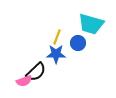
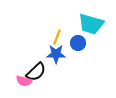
pink semicircle: rotated 35 degrees clockwise
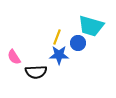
cyan trapezoid: moved 2 px down
blue star: moved 3 px right, 1 px down
black semicircle: rotated 40 degrees clockwise
pink semicircle: moved 10 px left, 24 px up; rotated 42 degrees clockwise
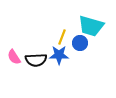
yellow line: moved 5 px right
blue circle: moved 2 px right
black semicircle: moved 12 px up
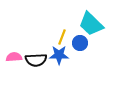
cyan trapezoid: moved 2 px up; rotated 28 degrees clockwise
pink semicircle: rotated 119 degrees clockwise
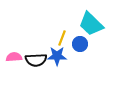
yellow line: moved 1 px down
blue circle: moved 1 px down
blue star: moved 2 px left, 1 px down
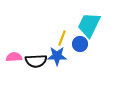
cyan trapezoid: moved 2 px left, 1 px down; rotated 72 degrees clockwise
black semicircle: moved 1 px down
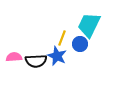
blue star: rotated 24 degrees clockwise
